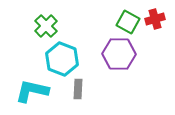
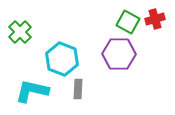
green cross: moved 26 px left, 6 px down
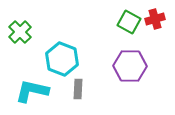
green square: moved 1 px right
purple hexagon: moved 11 px right, 12 px down
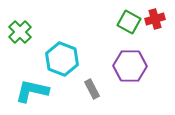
gray rectangle: moved 14 px right; rotated 30 degrees counterclockwise
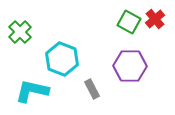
red cross: rotated 24 degrees counterclockwise
